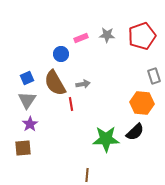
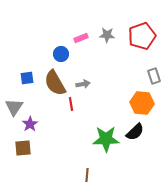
blue square: rotated 16 degrees clockwise
gray triangle: moved 13 px left, 7 px down
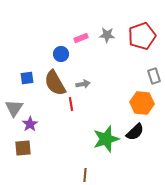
gray triangle: moved 1 px down
green star: rotated 16 degrees counterclockwise
brown line: moved 2 px left
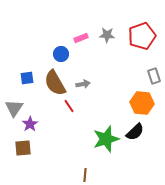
red line: moved 2 px left, 2 px down; rotated 24 degrees counterclockwise
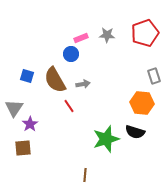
red pentagon: moved 3 px right, 3 px up
blue circle: moved 10 px right
blue square: moved 2 px up; rotated 24 degrees clockwise
brown semicircle: moved 3 px up
black semicircle: rotated 60 degrees clockwise
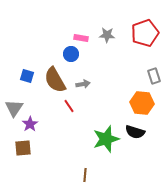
pink rectangle: rotated 32 degrees clockwise
